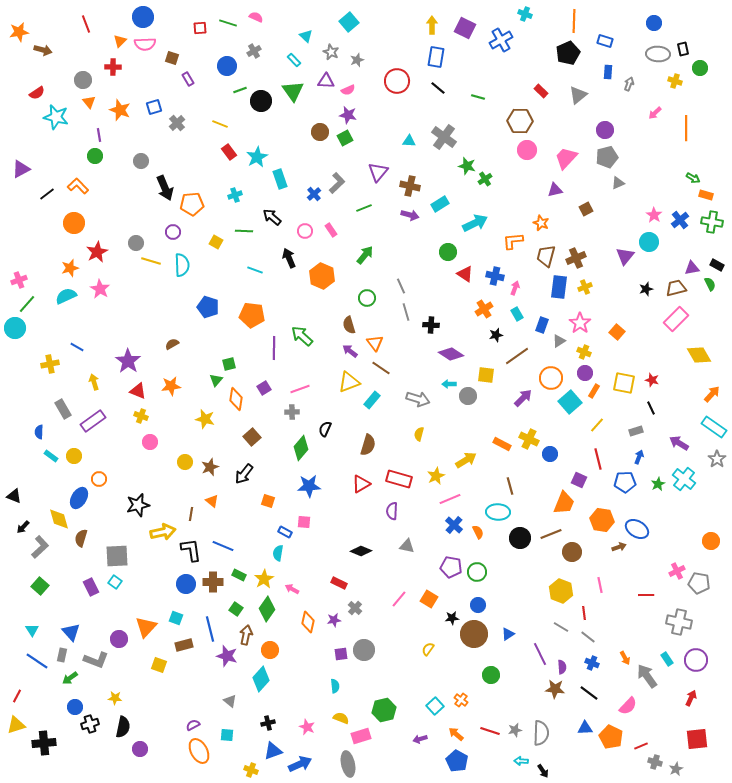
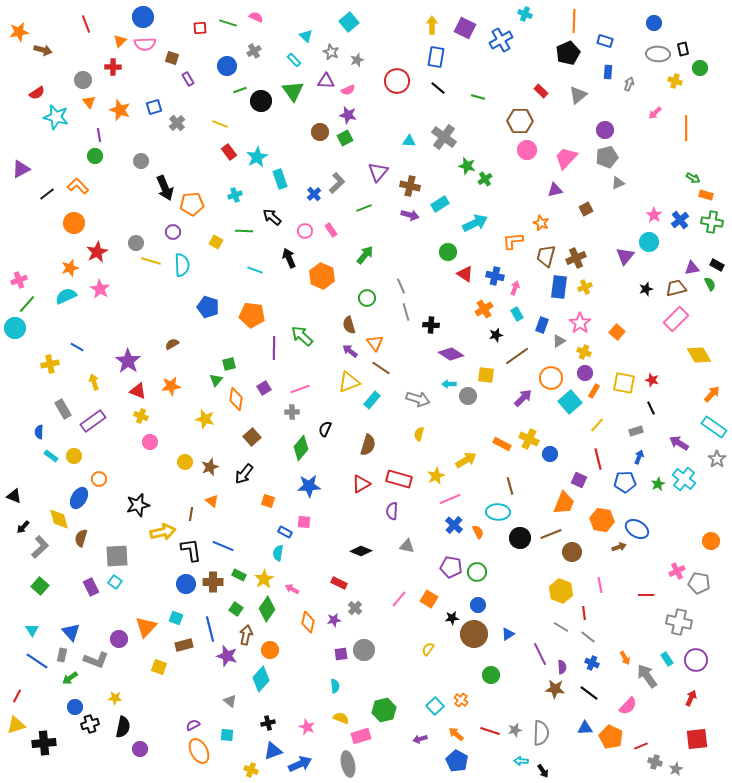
yellow square at (159, 665): moved 2 px down
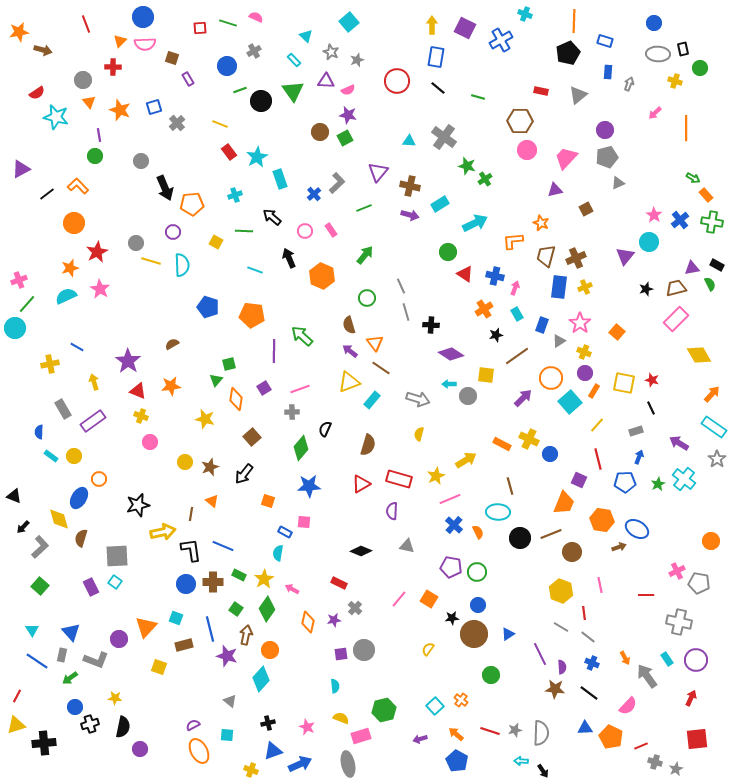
red rectangle at (541, 91): rotated 32 degrees counterclockwise
orange rectangle at (706, 195): rotated 32 degrees clockwise
purple line at (274, 348): moved 3 px down
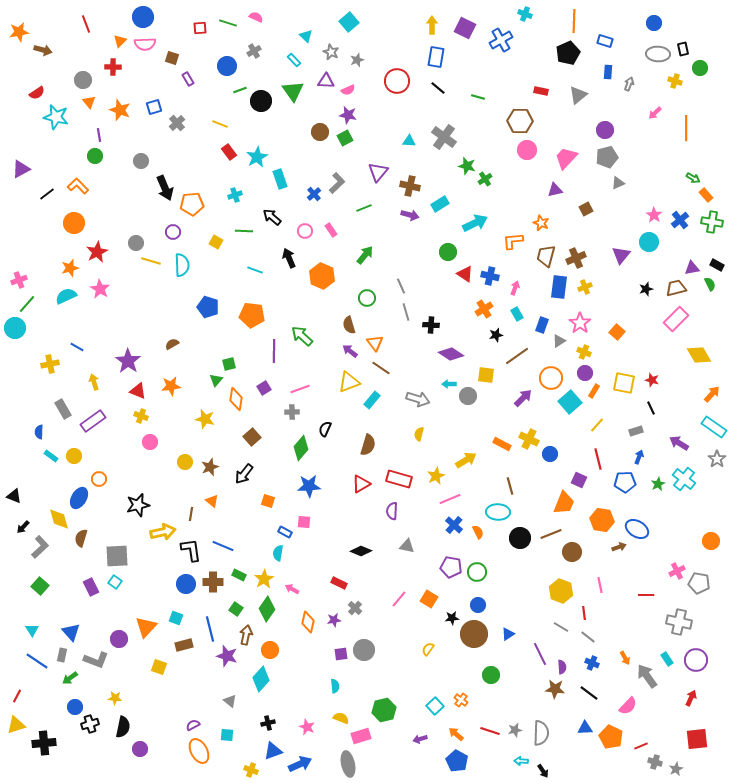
purple triangle at (625, 256): moved 4 px left, 1 px up
blue cross at (495, 276): moved 5 px left
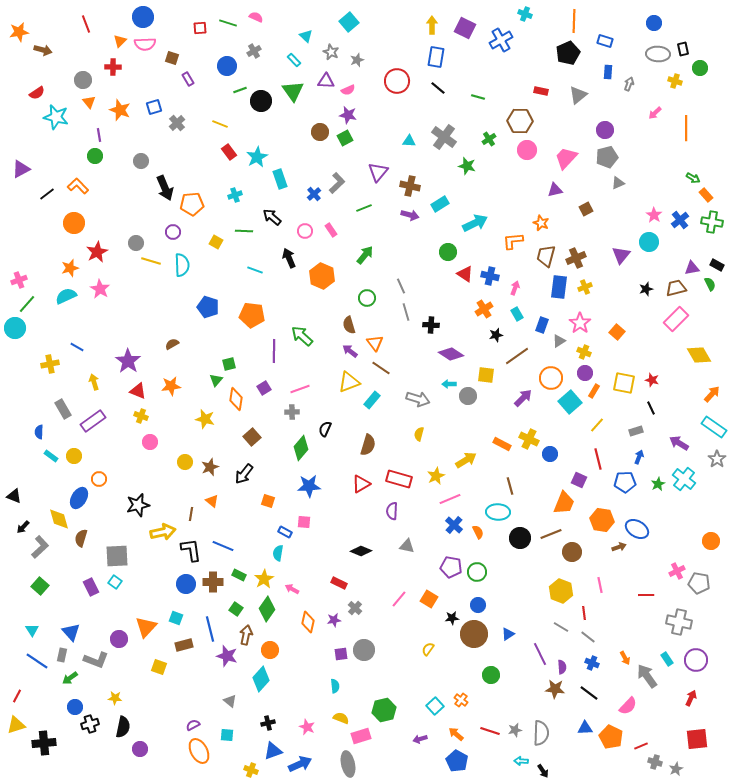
green cross at (485, 179): moved 4 px right, 40 px up
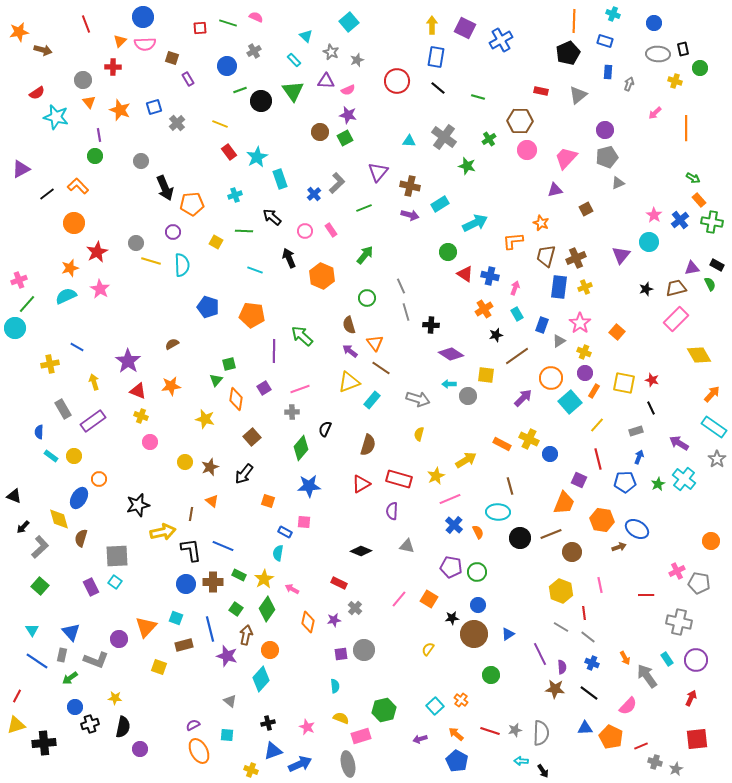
cyan cross at (525, 14): moved 88 px right
orange rectangle at (706, 195): moved 7 px left, 5 px down
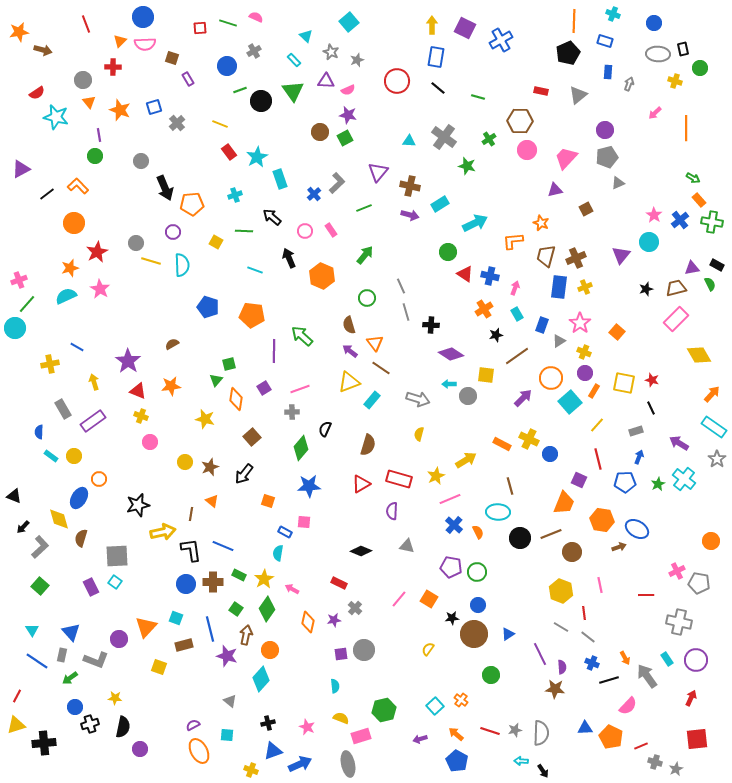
black line at (589, 693): moved 20 px right, 13 px up; rotated 54 degrees counterclockwise
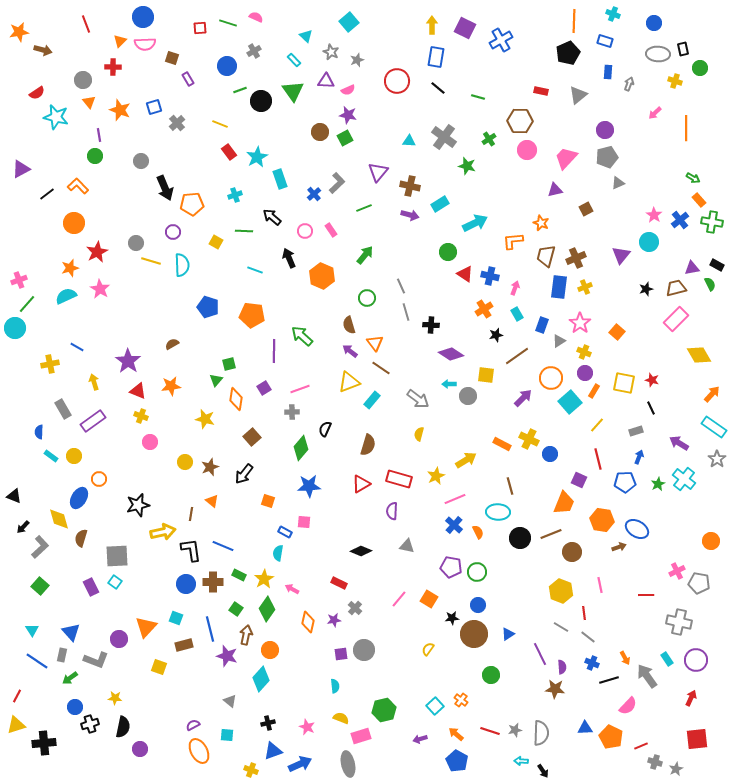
gray arrow at (418, 399): rotated 20 degrees clockwise
pink line at (450, 499): moved 5 px right
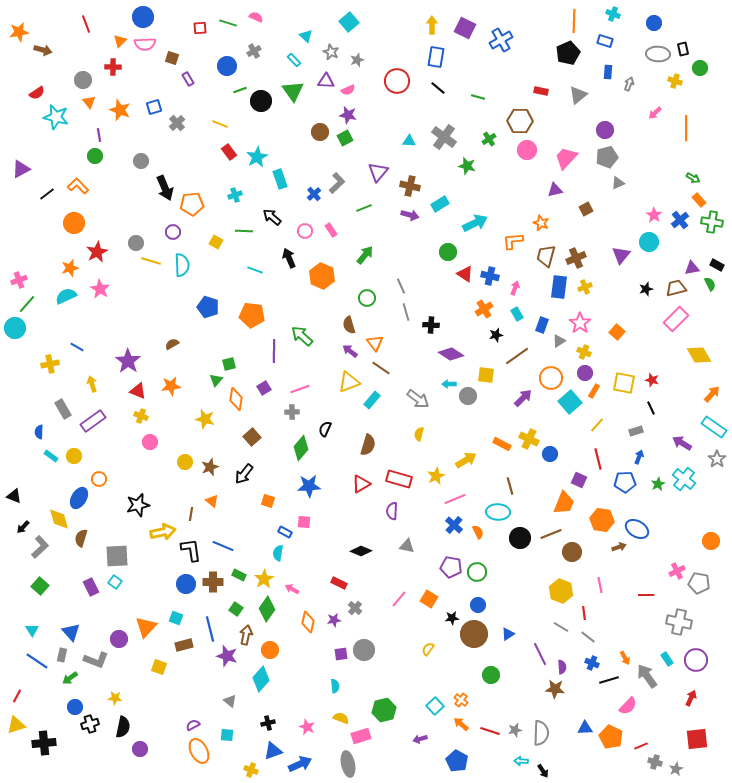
yellow arrow at (94, 382): moved 2 px left, 2 px down
purple arrow at (679, 443): moved 3 px right
orange arrow at (456, 734): moved 5 px right, 10 px up
